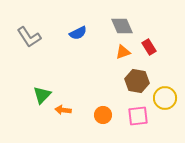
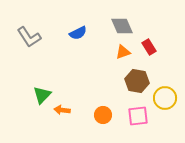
orange arrow: moved 1 px left
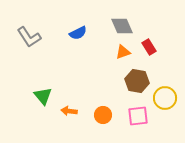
green triangle: moved 1 px right, 1 px down; rotated 24 degrees counterclockwise
orange arrow: moved 7 px right, 1 px down
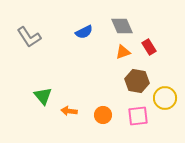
blue semicircle: moved 6 px right, 1 px up
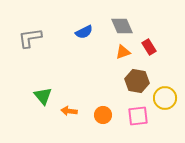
gray L-shape: moved 1 px right, 1 px down; rotated 115 degrees clockwise
